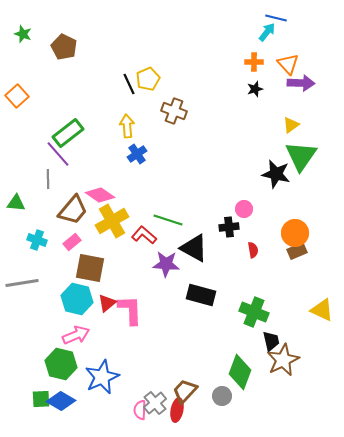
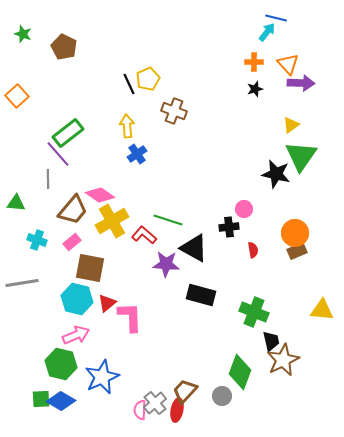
pink L-shape at (130, 310): moved 7 px down
yellow triangle at (322, 310): rotated 20 degrees counterclockwise
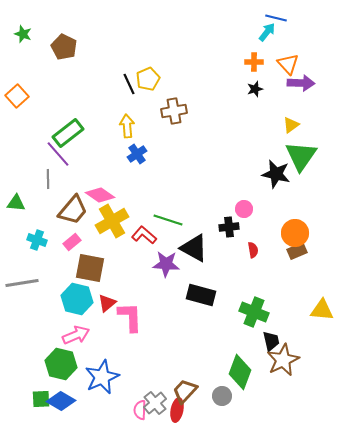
brown cross at (174, 111): rotated 30 degrees counterclockwise
